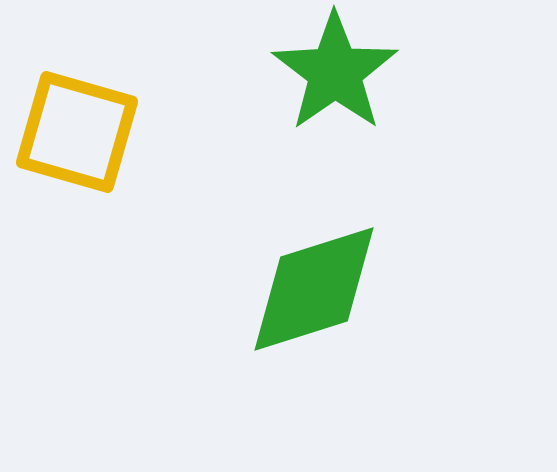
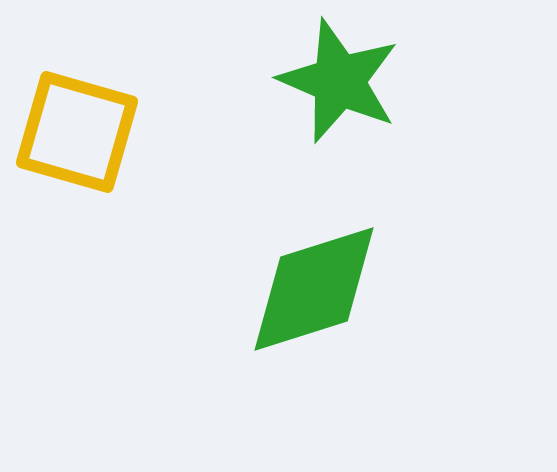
green star: moved 4 px right, 9 px down; rotated 14 degrees counterclockwise
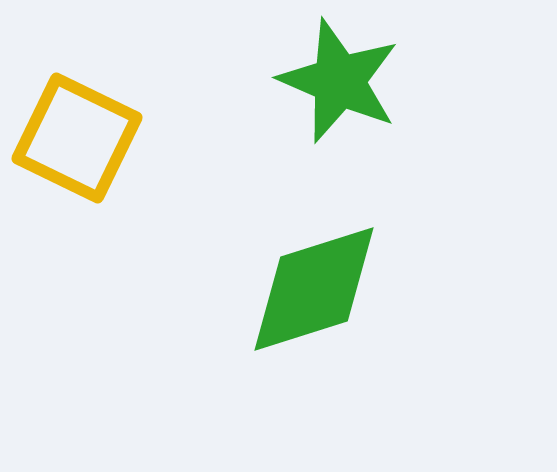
yellow square: moved 6 px down; rotated 10 degrees clockwise
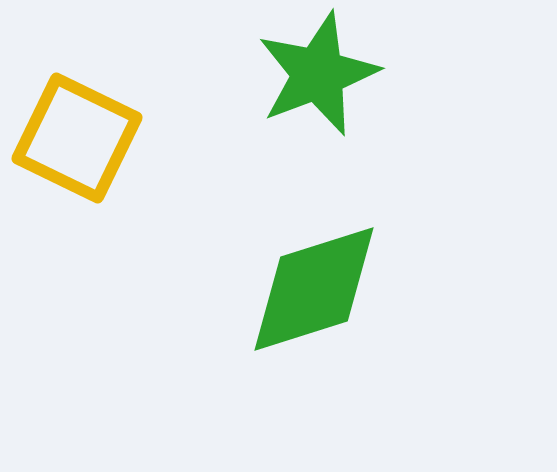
green star: moved 21 px left, 7 px up; rotated 28 degrees clockwise
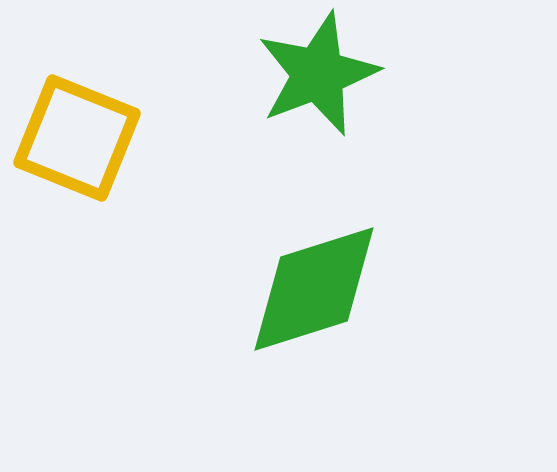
yellow square: rotated 4 degrees counterclockwise
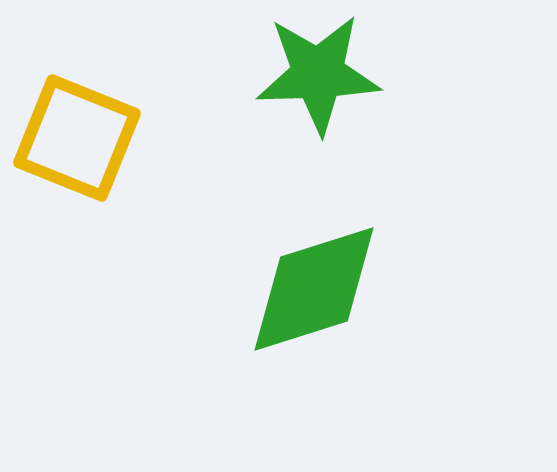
green star: rotated 19 degrees clockwise
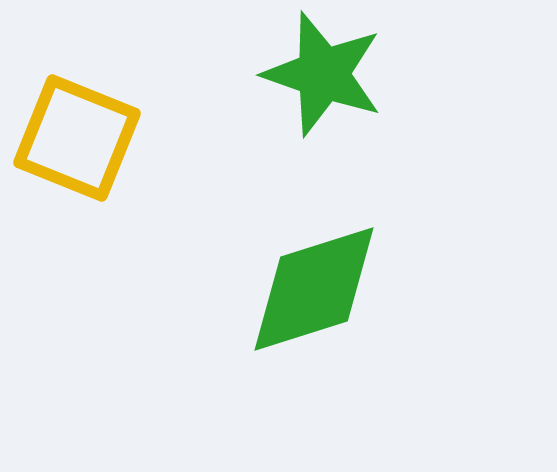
green star: moved 5 px right; rotated 21 degrees clockwise
